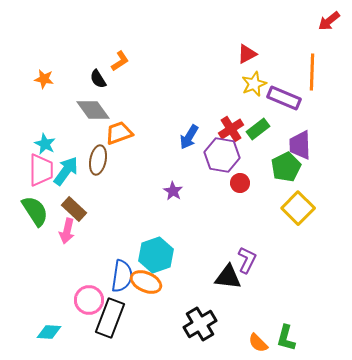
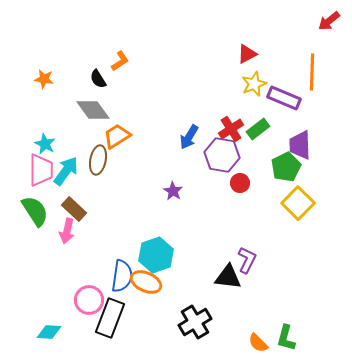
orange trapezoid: moved 2 px left, 3 px down; rotated 12 degrees counterclockwise
yellow square: moved 5 px up
black cross: moved 5 px left, 2 px up
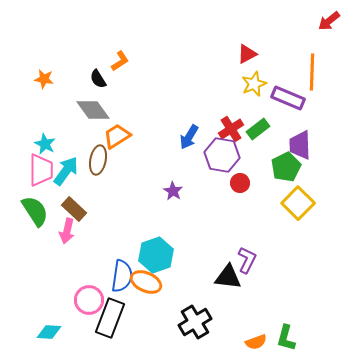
purple rectangle: moved 4 px right
orange semicircle: moved 2 px left, 1 px up; rotated 65 degrees counterclockwise
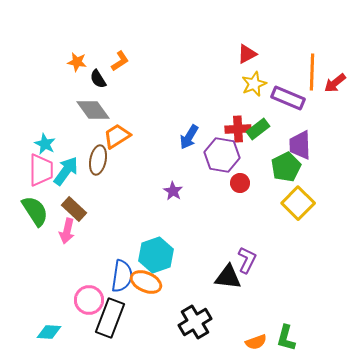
red arrow: moved 6 px right, 62 px down
orange star: moved 33 px right, 17 px up
red cross: moved 7 px right; rotated 30 degrees clockwise
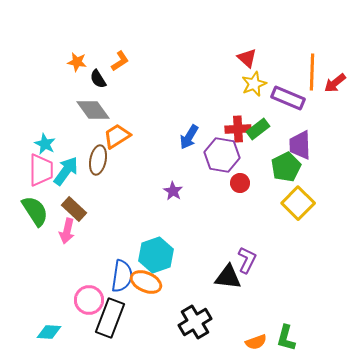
red triangle: moved 4 px down; rotated 50 degrees counterclockwise
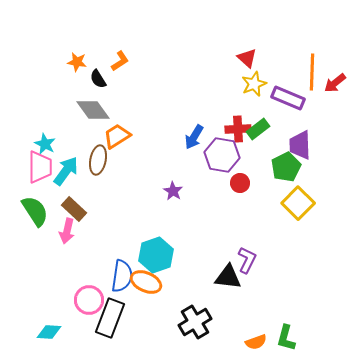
blue arrow: moved 5 px right
pink trapezoid: moved 1 px left, 3 px up
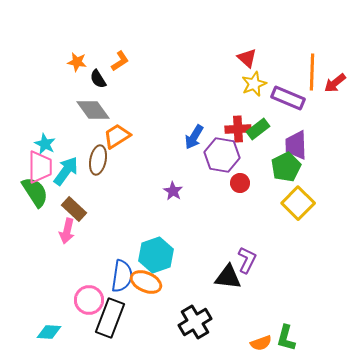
purple trapezoid: moved 4 px left
green semicircle: moved 19 px up
orange semicircle: moved 5 px right, 1 px down
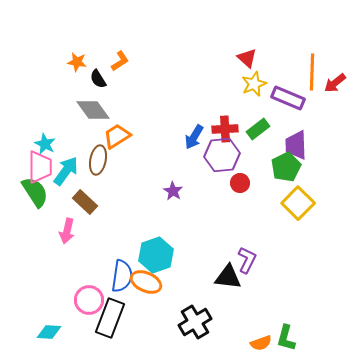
red cross: moved 13 px left
purple hexagon: rotated 16 degrees counterclockwise
brown rectangle: moved 11 px right, 7 px up
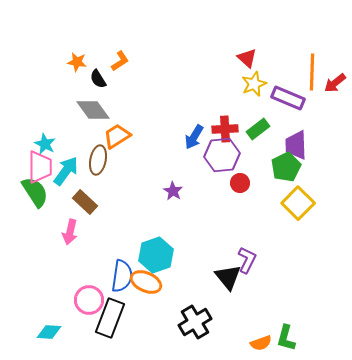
pink arrow: moved 3 px right, 1 px down
black triangle: rotated 44 degrees clockwise
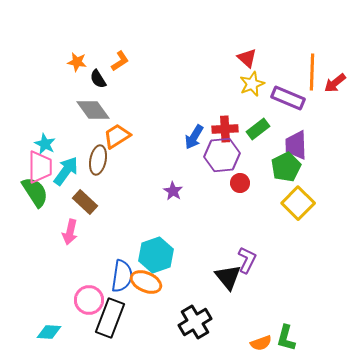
yellow star: moved 2 px left
